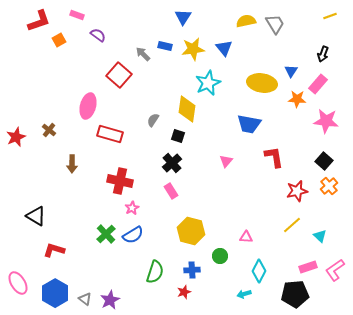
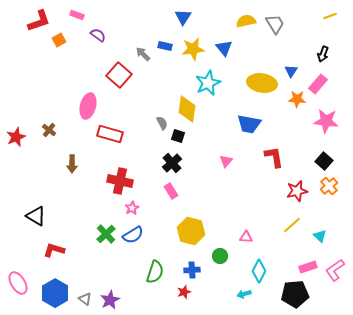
gray semicircle at (153, 120): moved 9 px right, 3 px down; rotated 120 degrees clockwise
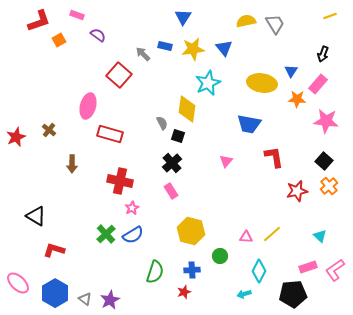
yellow line at (292, 225): moved 20 px left, 9 px down
pink ellipse at (18, 283): rotated 15 degrees counterclockwise
black pentagon at (295, 294): moved 2 px left
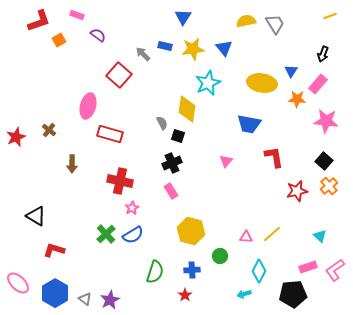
black cross at (172, 163): rotated 18 degrees clockwise
red star at (184, 292): moved 1 px right, 3 px down; rotated 16 degrees counterclockwise
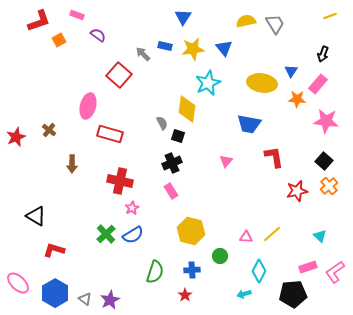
pink L-shape at (335, 270): moved 2 px down
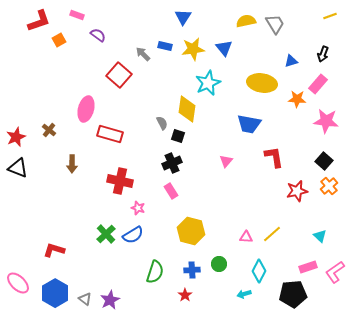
blue triangle at (291, 71): moved 10 px up; rotated 40 degrees clockwise
pink ellipse at (88, 106): moved 2 px left, 3 px down
pink star at (132, 208): moved 6 px right; rotated 24 degrees counterclockwise
black triangle at (36, 216): moved 18 px left, 48 px up; rotated 10 degrees counterclockwise
green circle at (220, 256): moved 1 px left, 8 px down
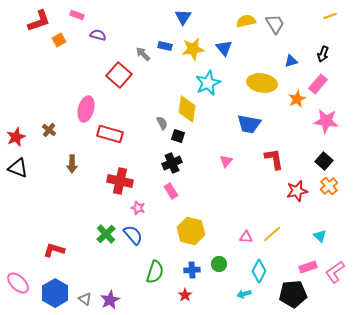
purple semicircle at (98, 35): rotated 21 degrees counterclockwise
orange star at (297, 99): rotated 30 degrees counterclockwise
red L-shape at (274, 157): moved 2 px down
blue semicircle at (133, 235): rotated 100 degrees counterclockwise
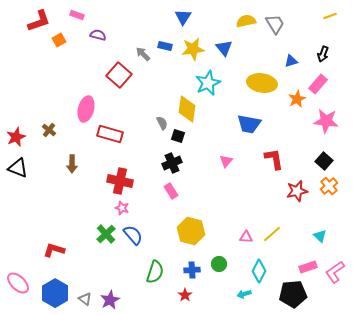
pink star at (138, 208): moved 16 px left
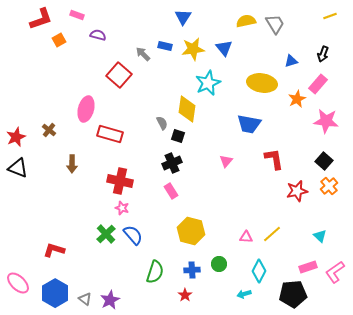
red L-shape at (39, 21): moved 2 px right, 2 px up
